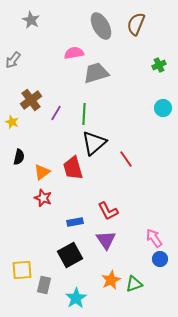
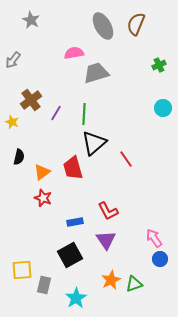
gray ellipse: moved 2 px right
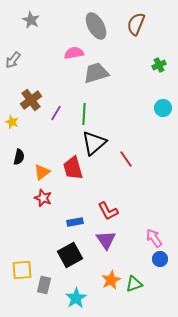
gray ellipse: moved 7 px left
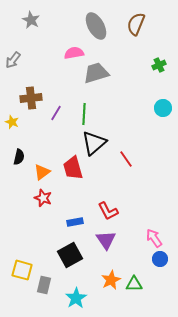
brown cross: moved 2 px up; rotated 30 degrees clockwise
yellow square: rotated 20 degrees clockwise
green triangle: rotated 18 degrees clockwise
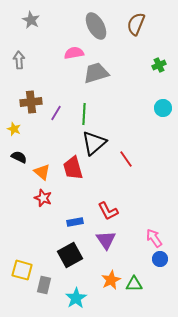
gray arrow: moved 6 px right; rotated 138 degrees clockwise
brown cross: moved 4 px down
yellow star: moved 2 px right, 7 px down
black semicircle: rotated 77 degrees counterclockwise
orange triangle: rotated 42 degrees counterclockwise
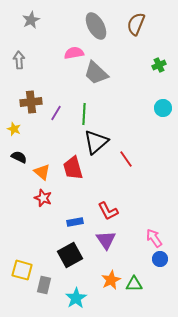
gray star: rotated 18 degrees clockwise
gray trapezoid: rotated 120 degrees counterclockwise
black triangle: moved 2 px right, 1 px up
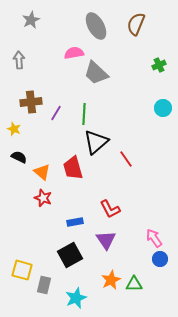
red L-shape: moved 2 px right, 2 px up
cyan star: rotated 10 degrees clockwise
